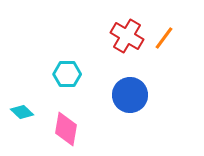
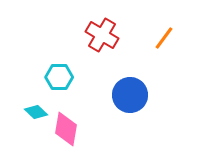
red cross: moved 25 px left, 1 px up
cyan hexagon: moved 8 px left, 3 px down
cyan diamond: moved 14 px right
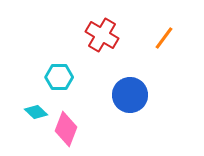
pink diamond: rotated 12 degrees clockwise
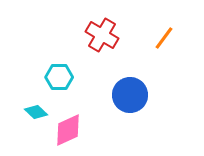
pink diamond: moved 2 px right, 1 px down; rotated 44 degrees clockwise
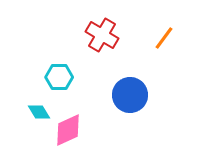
cyan diamond: moved 3 px right; rotated 15 degrees clockwise
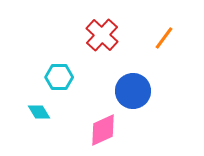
red cross: rotated 12 degrees clockwise
blue circle: moved 3 px right, 4 px up
pink diamond: moved 35 px right
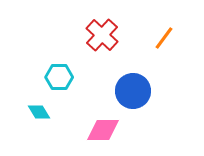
pink diamond: rotated 24 degrees clockwise
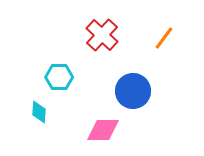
cyan diamond: rotated 35 degrees clockwise
